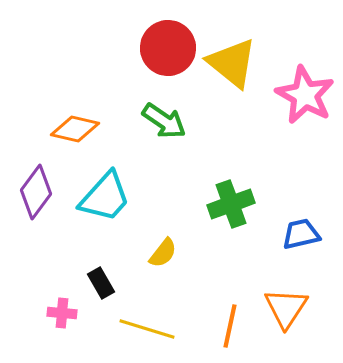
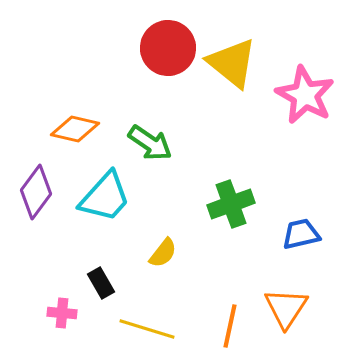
green arrow: moved 14 px left, 22 px down
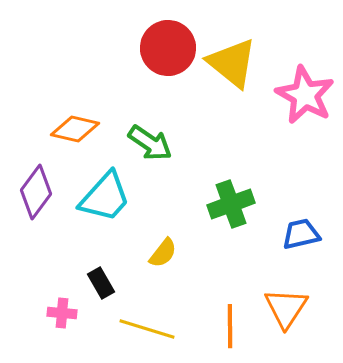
orange line: rotated 12 degrees counterclockwise
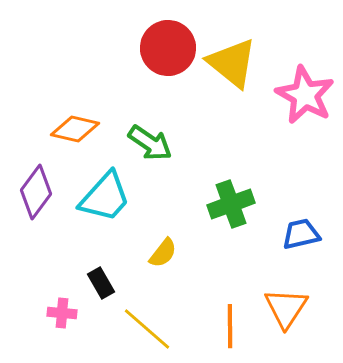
yellow line: rotated 24 degrees clockwise
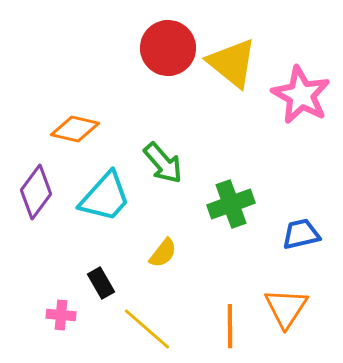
pink star: moved 4 px left
green arrow: moved 13 px right, 20 px down; rotated 15 degrees clockwise
pink cross: moved 1 px left, 2 px down
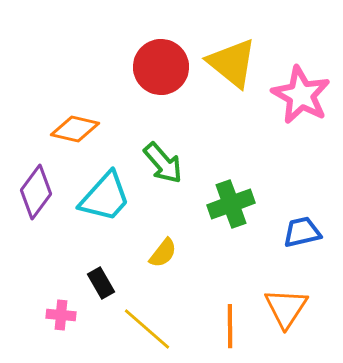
red circle: moved 7 px left, 19 px down
blue trapezoid: moved 1 px right, 2 px up
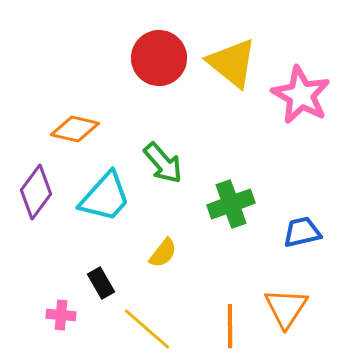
red circle: moved 2 px left, 9 px up
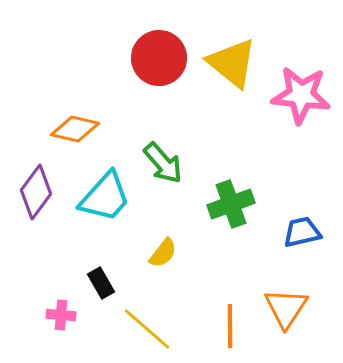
pink star: rotated 22 degrees counterclockwise
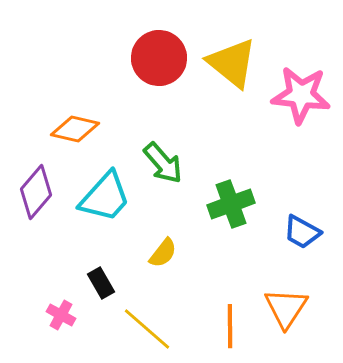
purple diamond: rotated 4 degrees clockwise
blue trapezoid: rotated 138 degrees counterclockwise
pink cross: rotated 24 degrees clockwise
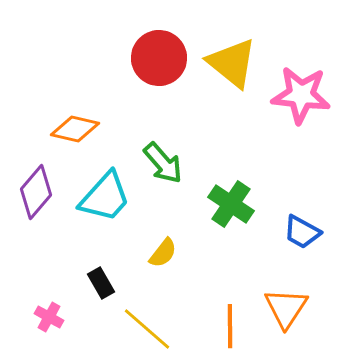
green cross: rotated 36 degrees counterclockwise
pink cross: moved 12 px left, 2 px down
